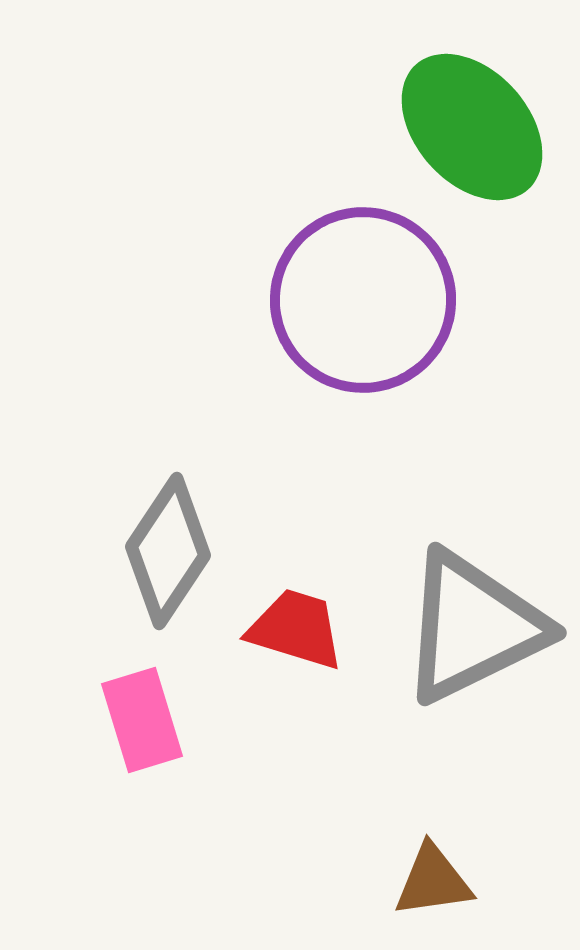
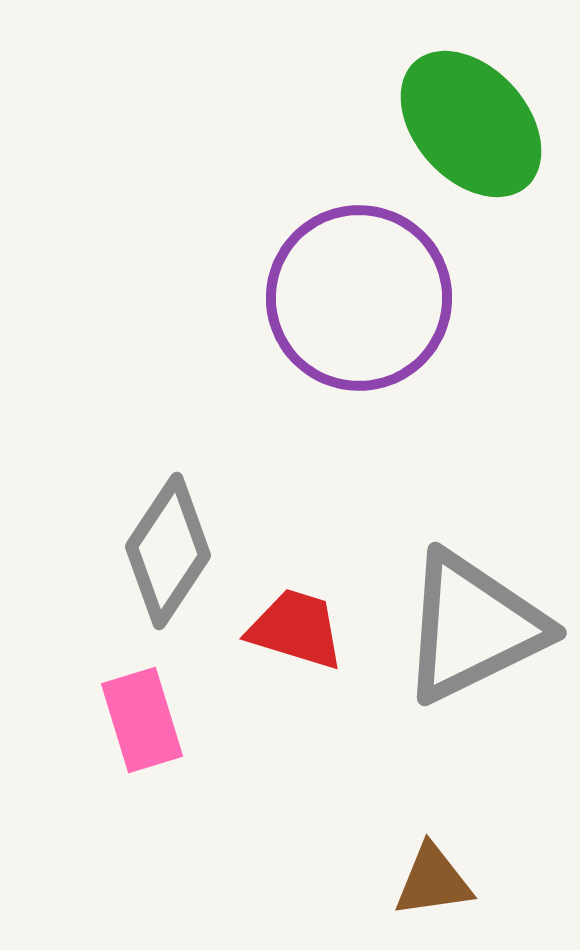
green ellipse: moved 1 px left, 3 px up
purple circle: moved 4 px left, 2 px up
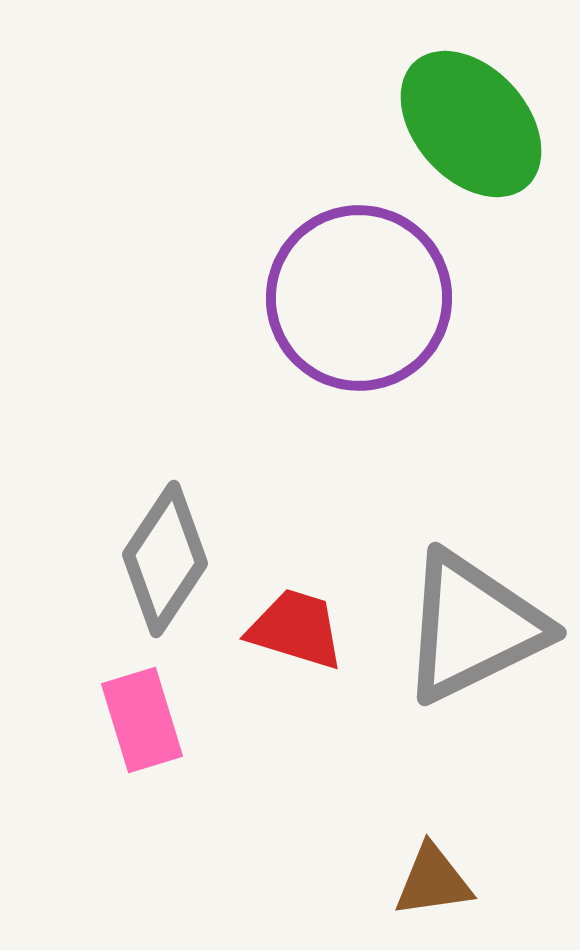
gray diamond: moved 3 px left, 8 px down
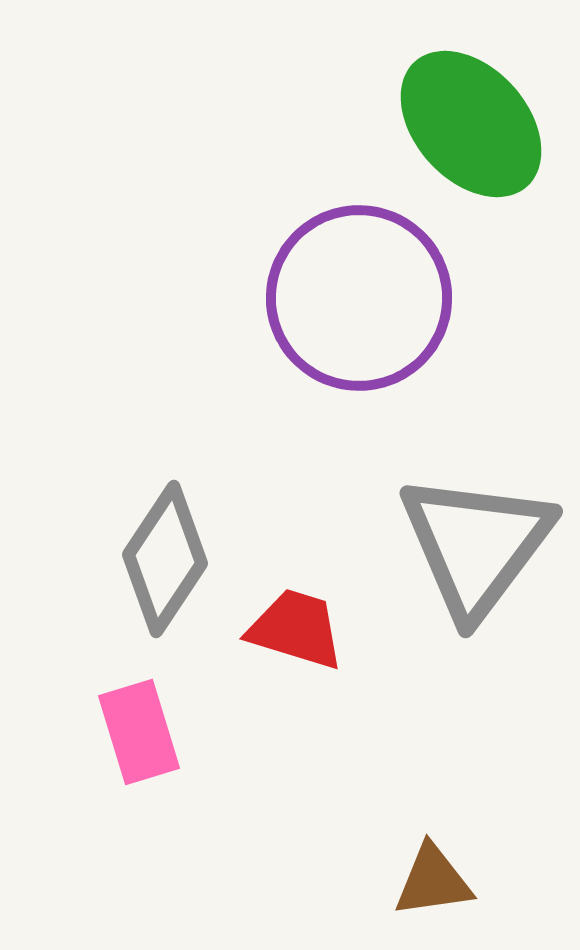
gray triangle: moved 3 px right, 82 px up; rotated 27 degrees counterclockwise
pink rectangle: moved 3 px left, 12 px down
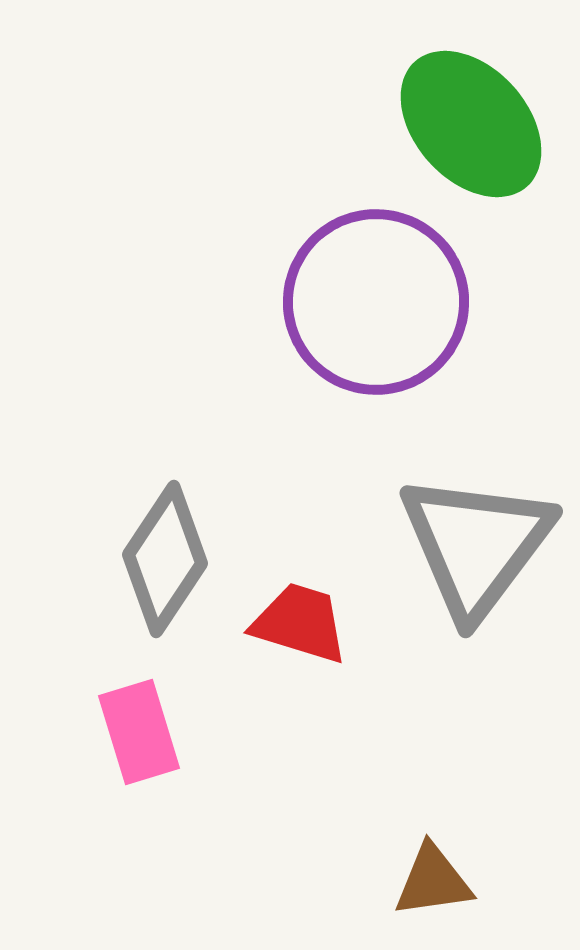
purple circle: moved 17 px right, 4 px down
red trapezoid: moved 4 px right, 6 px up
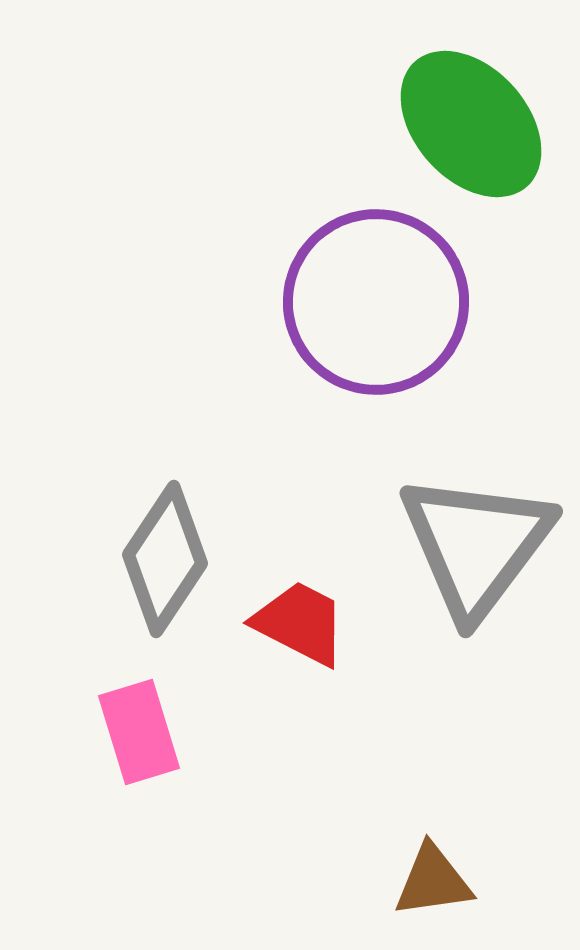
red trapezoid: rotated 10 degrees clockwise
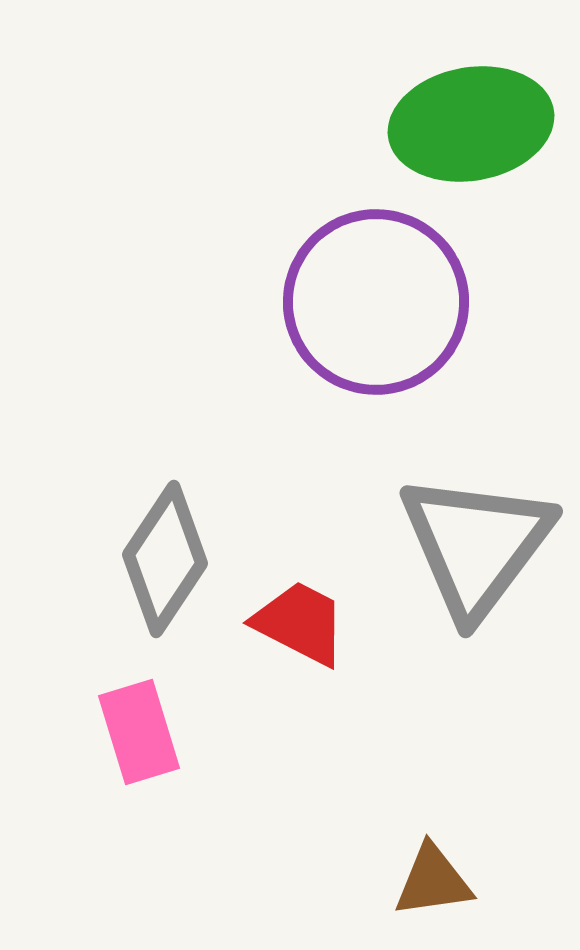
green ellipse: rotated 58 degrees counterclockwise
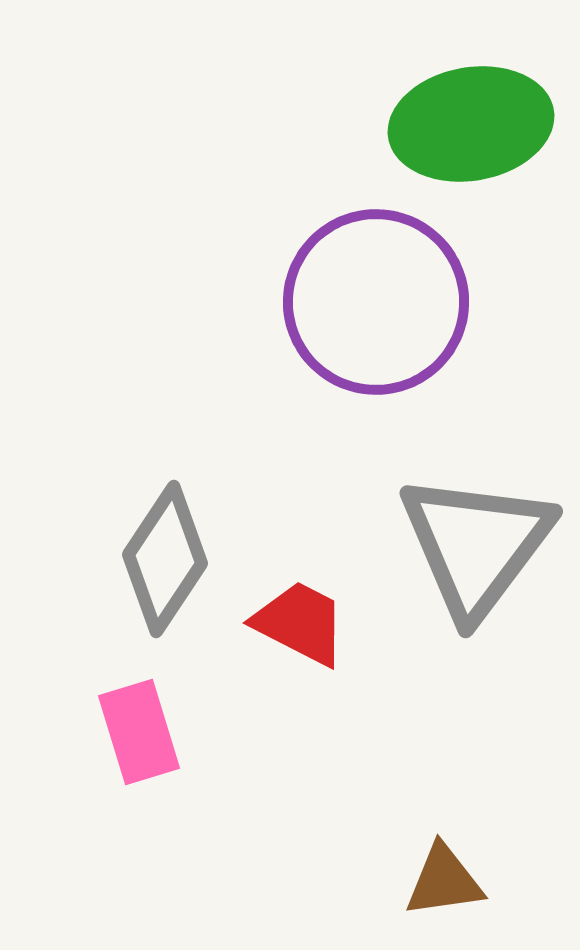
brown triangle: moved 11 px right
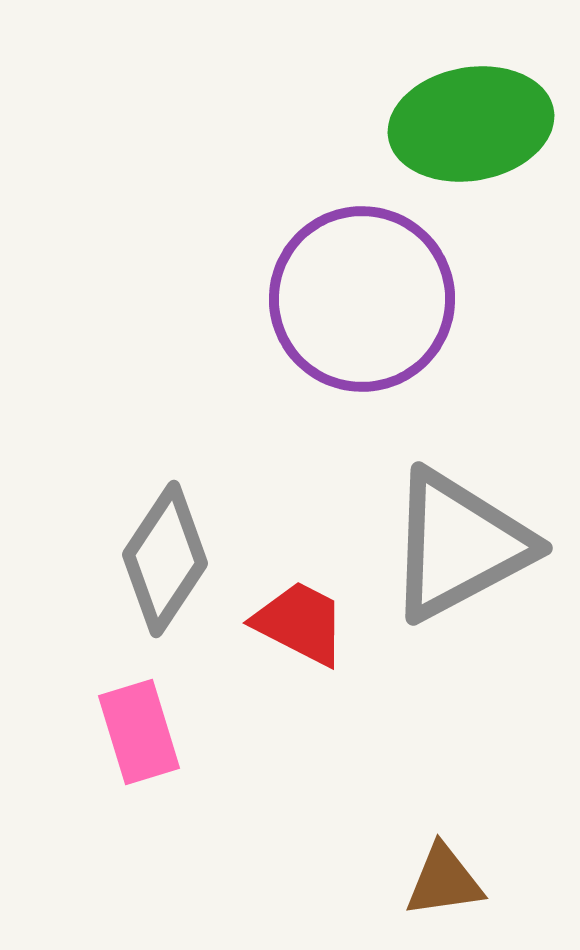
purple circle: moved 14 px left, 3 px up
gray triangle: moved 17 px left; rotated 25 degrees clockwise
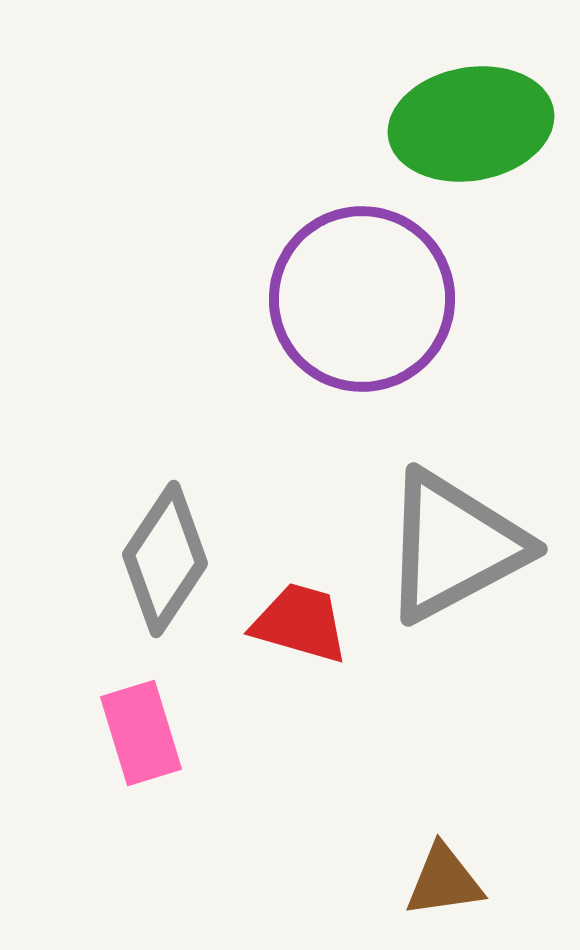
gray triangle: moved 5 px left, 1 px down
red trapezoid: rotated 11 degrees counterclockwise
pink rectangle: moved 2 px right, 1 px down
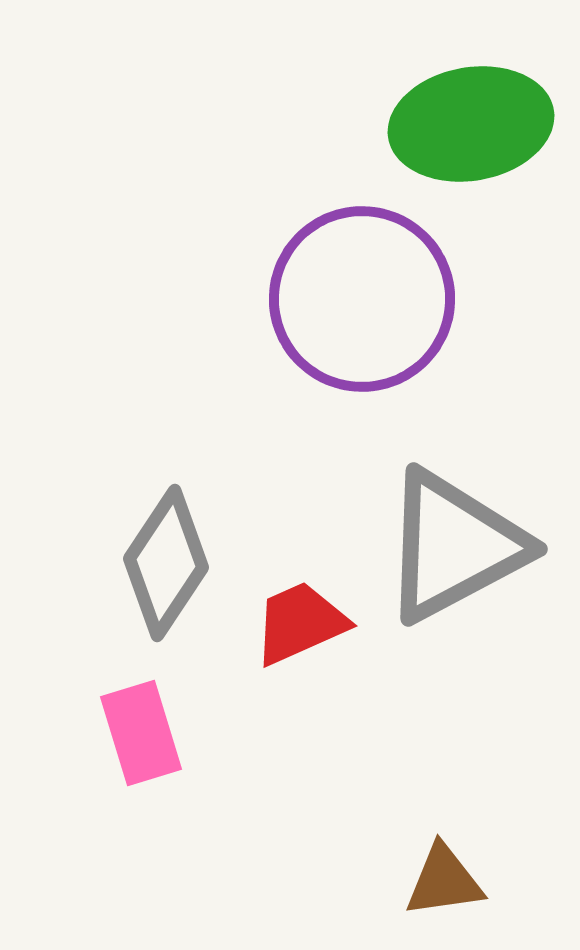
gray diamond: moved 1 px right, 4 px down
red trapezoid: rotated 40 degrees counterclockwise
